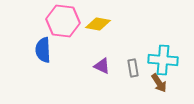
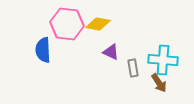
pink hexagon: moved 4 px right, 3 px down
purple triangle: moved 9 px right, 14 px up
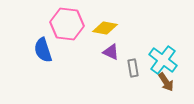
yellow diamond: moved 7 px right, 4 px down
blue semicircle: rotated 15 degrees counterclockwise
cyan cross: rotated 32 degrees clockwise
brown arrow: moved 7 px right, 1 px up
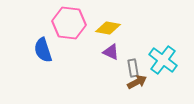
pink hexagon: moved 2 px right, 1 px up
yellow diamond: moved 3 px right
brown arrow: moved 29 px left; rotated 84 degrees counterclockwise
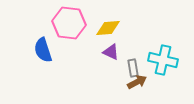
yellow diamond: rotated 15 degrees counterclockwise
cyan cross: rotated 24 degrees counterclockwise
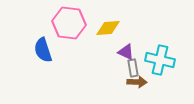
purple triangle: moved 15 px right
cyan cross: moved 3 px left
brown arrow: rotated 30 degrees clockwise
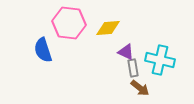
brown arrow: moved 3 px right, 6 px down; rotated 36 degrees clockwise
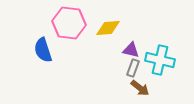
purple triangle: moved 5 px right, 2 px up; rotated 12 degrees counterclockwise
gray rectangle: rotated 30 degrees clockwise
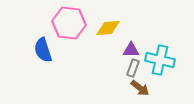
purple triangle: rotated 12 degrees counterclockwise
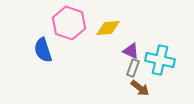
pink hexagon: rotated 12 degrees clockwise
purple triangle: moved 1 px down; rotated 24 degrees clockwise
